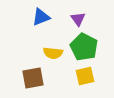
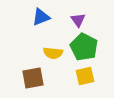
purple triangle: moved 1 px down
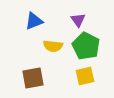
blue triangle: moved 7 px left, 4 px down
green pentagon: moved 2 px right, 1 px up
yellow semicircle: moved 7 px up
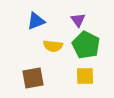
blue triangle: moved 2 px right
green pentagon: moved 1 px up
yellow square: rotated 12 degrees clockwise
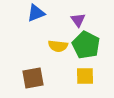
blue triangle: moved 8 px up
yellow semicircle: moved 5 px right
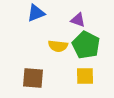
purple triangle: rotated 35 degrees counterclockwise
brown square: rotated 15 degrees clockwise
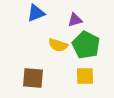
purple triangle: moved 3 px left; rotated 35 degrees counterclockwise
yellow semicircle: moved 1 px up; rotated 12 degrees clockwise
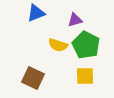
brown square: rotated 20 degrees clockwise
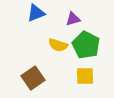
purple triangle: moved 2 px left, 1 px up
brown square: rotated 30 degrees clockwise
